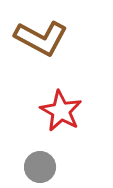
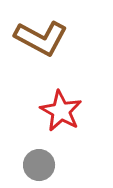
gray circle: moved 1 px left, 2 px up
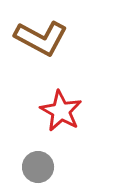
gray circle: moved 1 px left, 2 px down
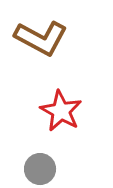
gray circle: moved 2 px right, 2 px down
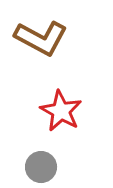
gray circle: moved 1 px right, 2 px up
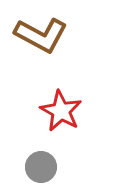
brown L-shape: moved 3 px up
